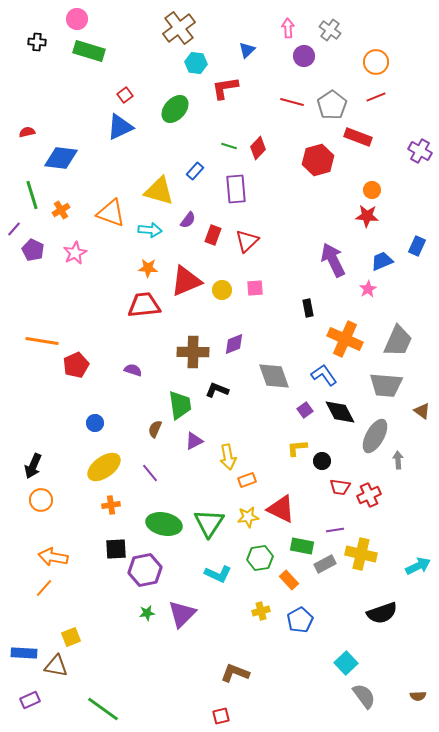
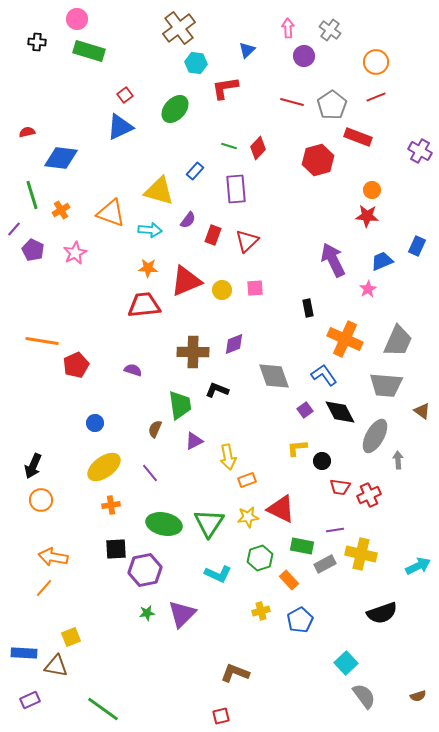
green hexagon at (260, 558): rotated 10 degrees counterclockwise
brown semicircle at (418, 696): rotated 14 degrees counterclockwise
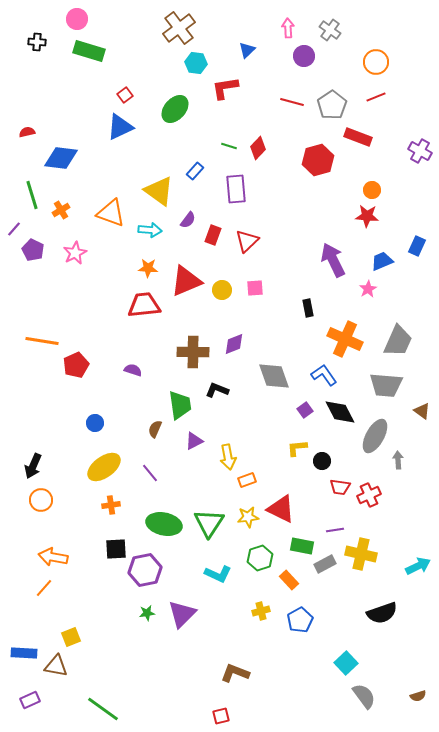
yellow triangle at (159, 191): rotated 20 degrees clockwise
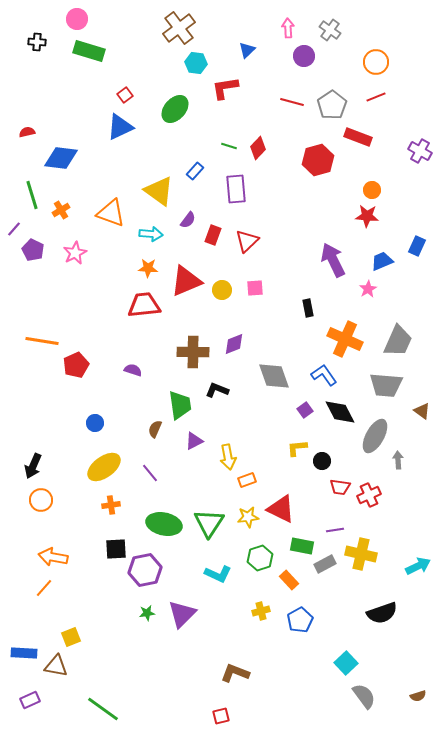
cyan arrow at (150, 230): moved 1 px right, 4 px down
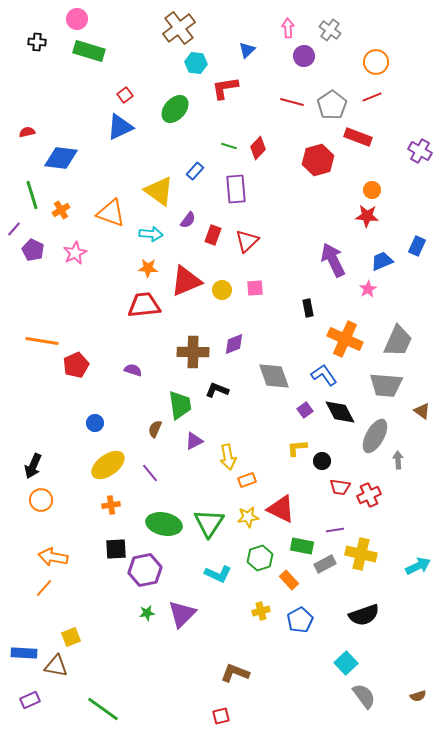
red line at (376, 97): moved 4 px left
yellow ellipse at (104, 467): moved 4 px right, 2 px up
black semicircle at (382, 613): moved 18 px left, 2 px down
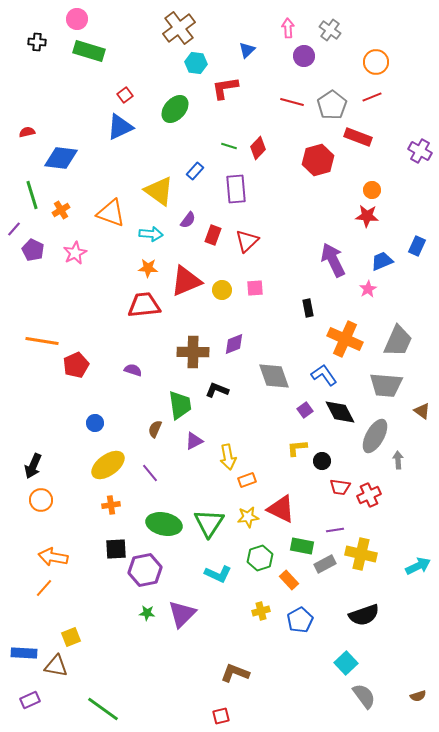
green star at (147, 613): rotated 14 degrees clockwise
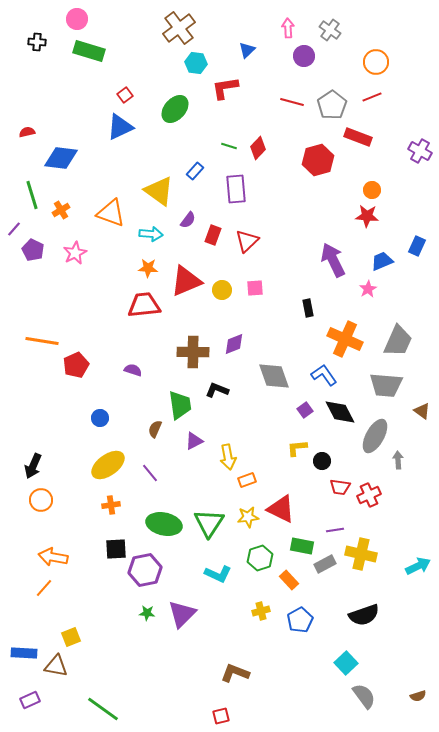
blue circle at (95, 423): moved 5 px right, 5 px up
